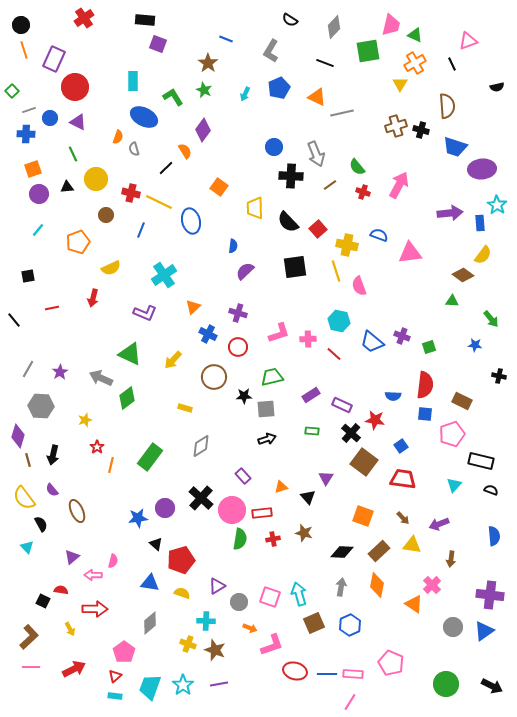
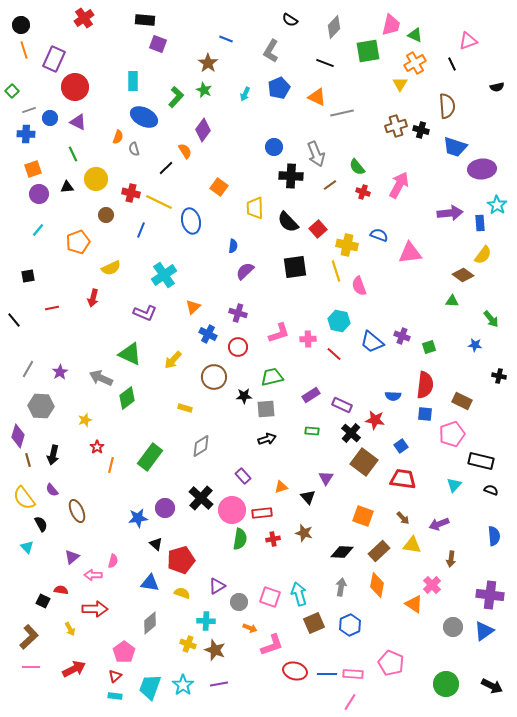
green L-shape at (173, 97): moved 3 px right; rotated 75 degrees clockwise
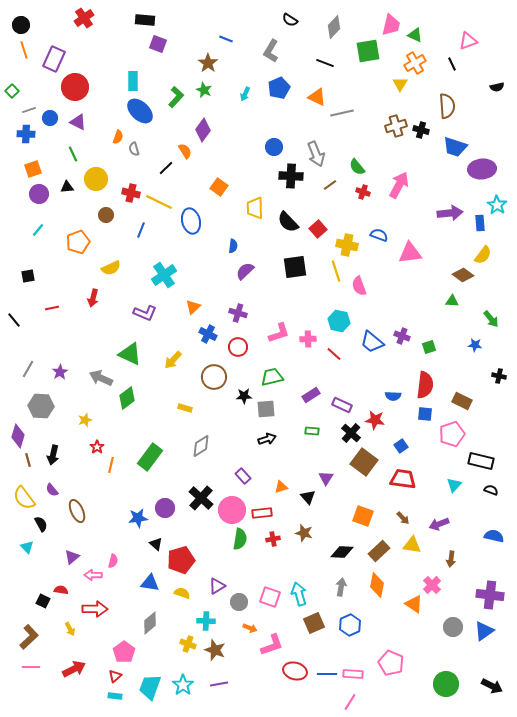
blue ellipse at (144, 117): moved 4 px left, 6 px up; rotated 16 degrees clockwise
blue semicircle at (494, 536): rotated 72 degrees counterclockwise
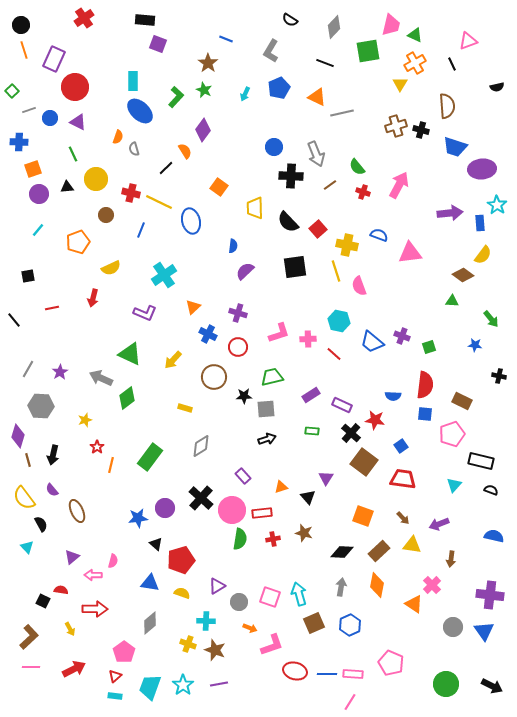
blue cross at (26, 134): moved 7 px left, 8 px down
blue triangle at (484, 631): rotated 30 degrees counterclockwise
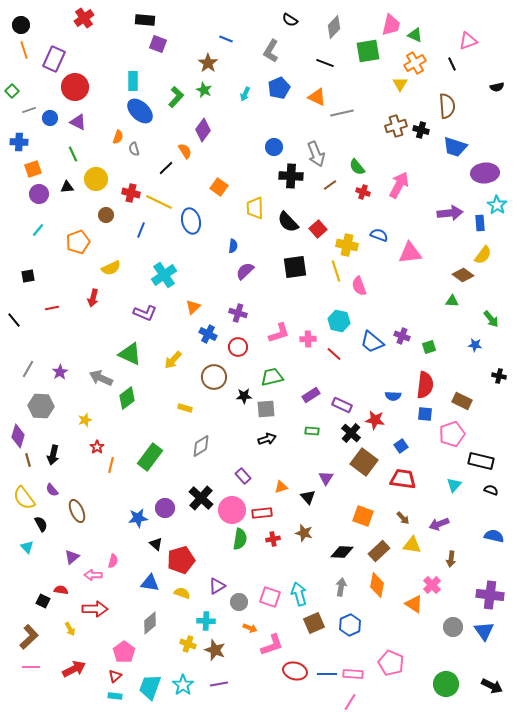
purple ellipse at (482, 169): moved 3 px right, 4 px down
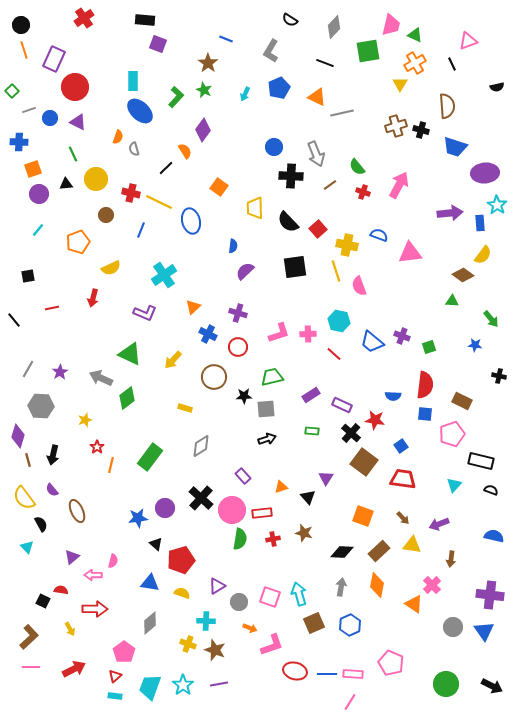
black triangle at (67, 187): moved 1 px left, 3 px up
pink cross at (308, 339): moved 5 px up
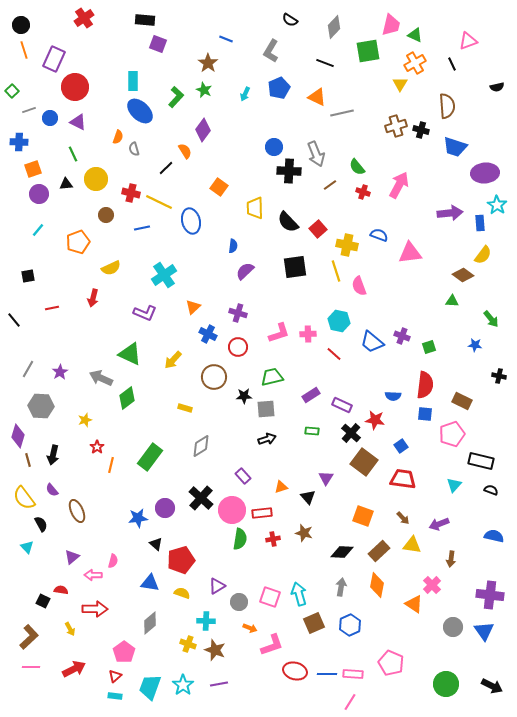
black cross at (291, 176): moved 2 px left, 5 px up
blue line at (141, 230): moved 1 px right, 2 px up; rotated 56 degrees clockwise
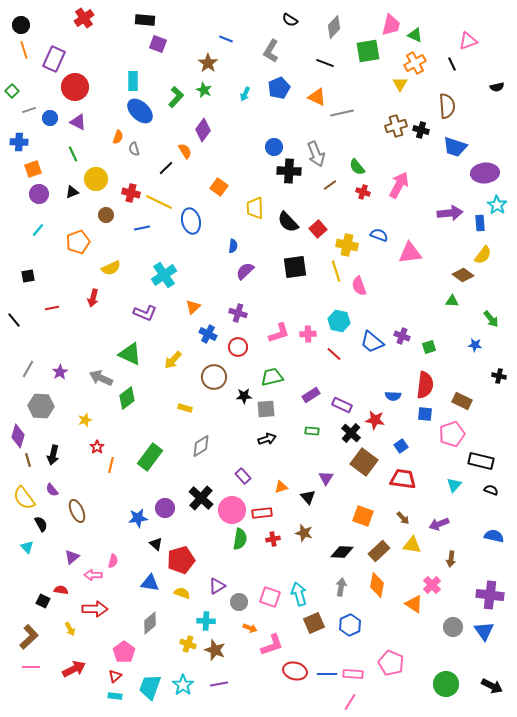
black triangle at (66, 184): moved 6 px right, 8 px down; rotated 16 degrees counterclockwise
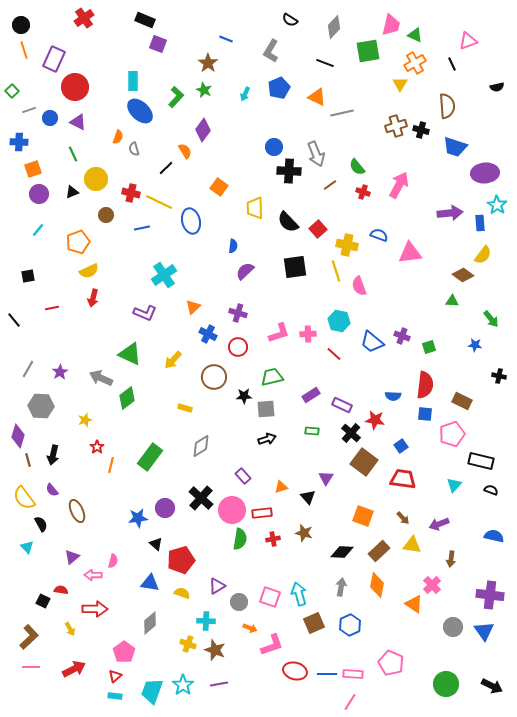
black rectangle at (145, 20): rotated 18 degrees clockwise
yellow semicircle at (111, 268): moved 22 px left, 3 px down
cyan trapezoid at (150, 687): moved 2 px right, 4 px down
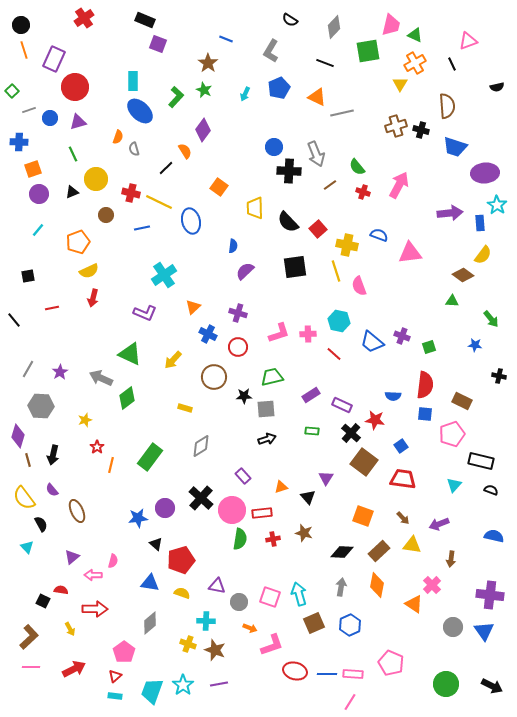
purple triangle at (78, 122): rotated 42 degrees counterclockwise
purple triangle at (217, 586): rotated 42 degrees clockwise
